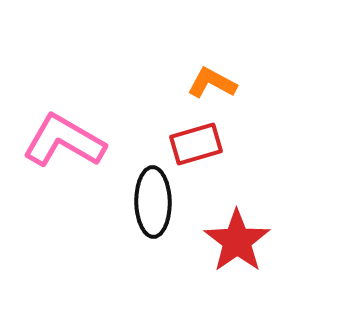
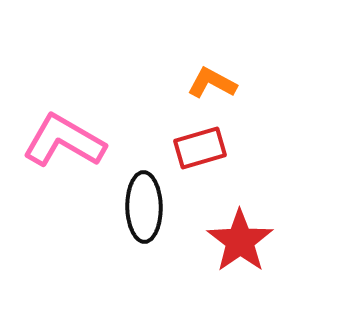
red rectangle: moved 4 px right, 4 px down
black ellipse: moved 9 px left, 5 px down
red star: moved 3 px right
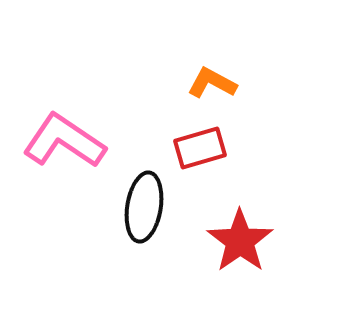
pink L-shape: rotated 4 degrees clockwise
black ellipse: rotated 10 degrees clockwise
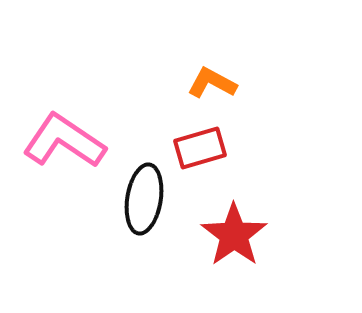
black ellipse: moved 8 px up
red star: moved 6 px left, 6 px up
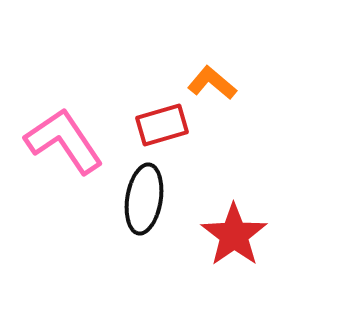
orange L-shape: rotated 12 degrees clockwise
pink L-shape: rotated 22 degrees clockwise
red rectangle: moved 38 px left, 23 px up
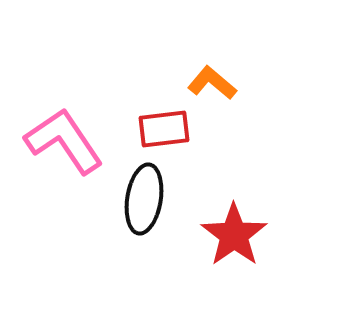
red rectangle: moved 2 px right, 4 px down; rotated 9 degrees clockwise
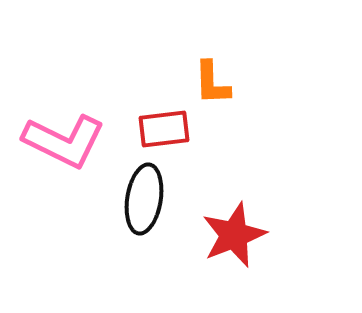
orange L-shape: rotated 132 degrees counterclockwise
pink L-shape: rotated 150 degrees clockwise
red star: rotated 14 degrees clockwise
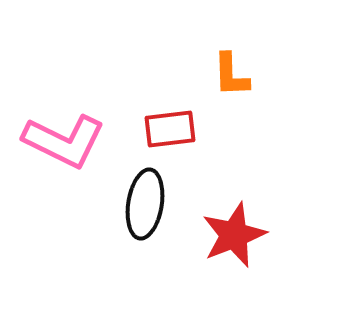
orange L-shape: moved 19 px right, 8 px up
red rectangle: moved 6 px right
black ellipse: moved 1 px right, 5 px down
